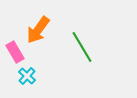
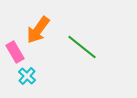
green line: rotated 20 degrees counterclockwise
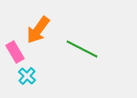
green line: moved 2 px down; rotated 12 degrees counterclockwise
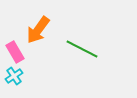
cyan cross: moved 13 px left; rotated 12 degrees clockwise
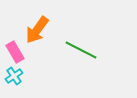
orange arrow: moved 1 px left
green line: moved 1 px left, 1 px down
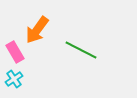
cyan cross: moved 3 px down
